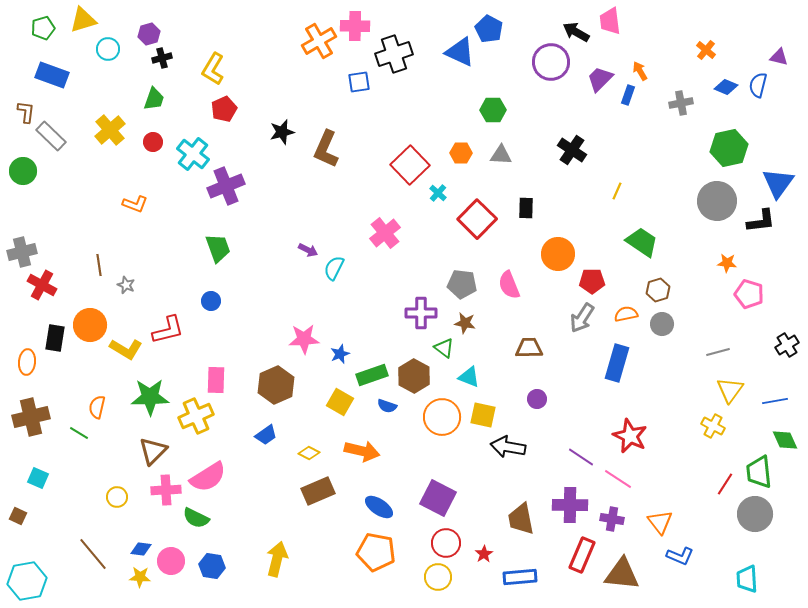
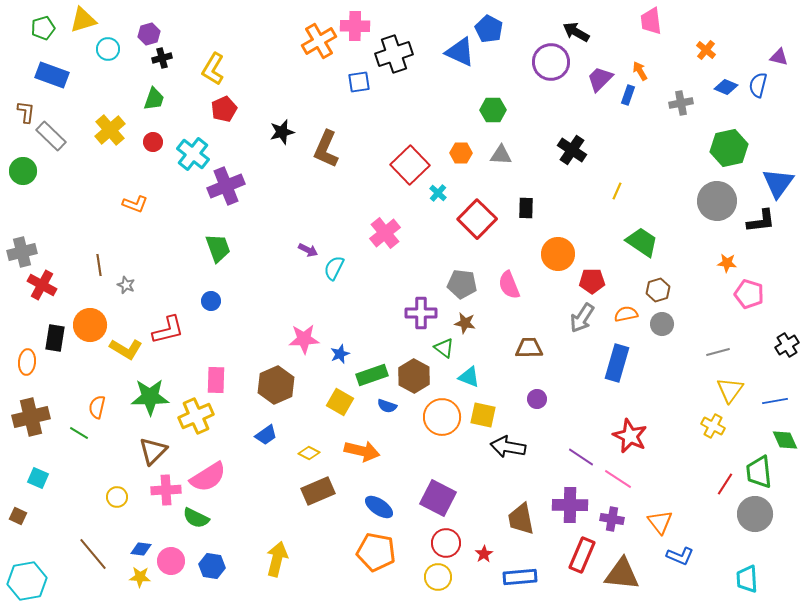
pink trapezoid at (610, 21): moved 41 px right
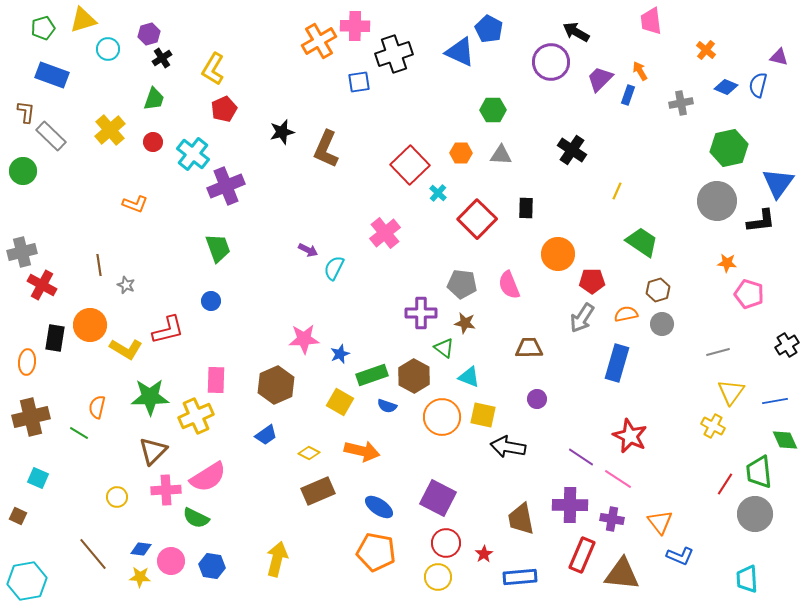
black cross at (162, 58): rotated 18 degrees counterclockwise
yellow triangle at (730, 390): moved 1 px right, 2 px down
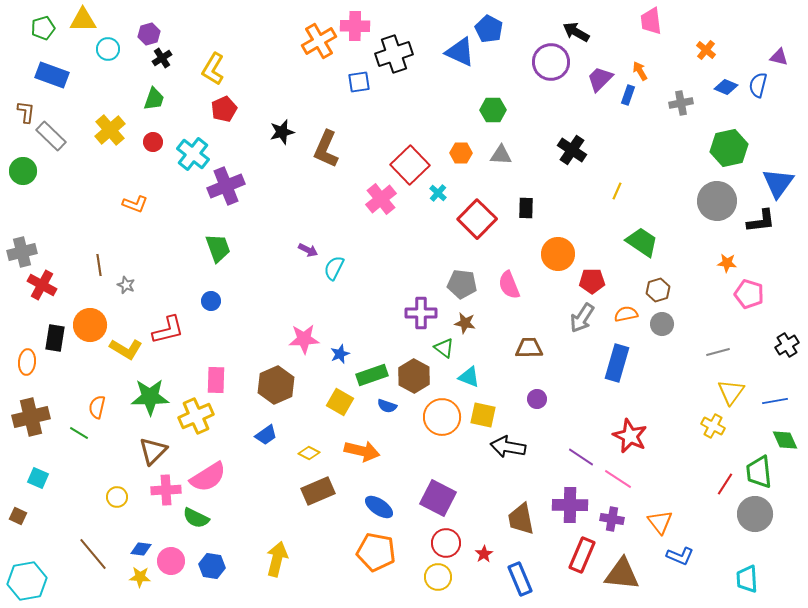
yellow triangle at (83, 20): rotated 16 degrees clockwise
pink cross at (385, 233): moved 4 px left, 34 px up
blue rectangle at (520, 577): moved 2 px down; rotated 72 degrees clockwise
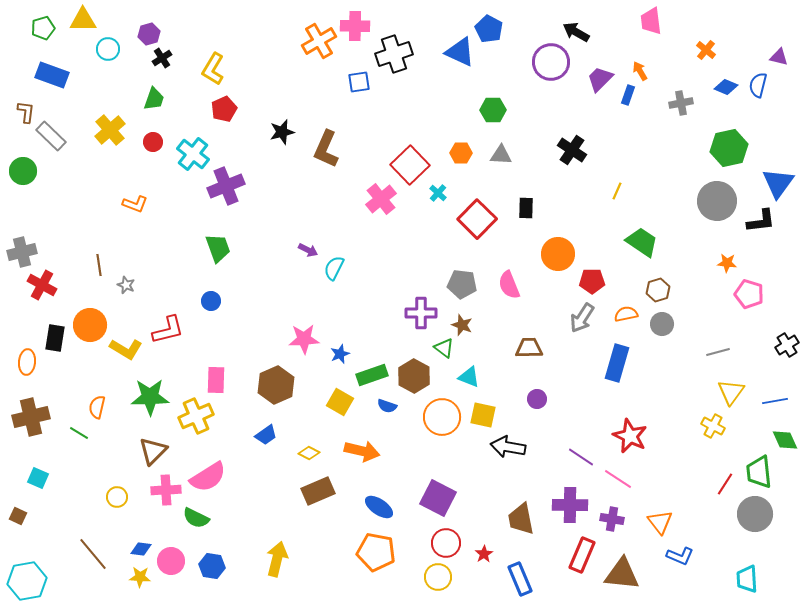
brown star at (465, 323): moved 3 px left, 2 px down; rotated 10 degrees clockwise
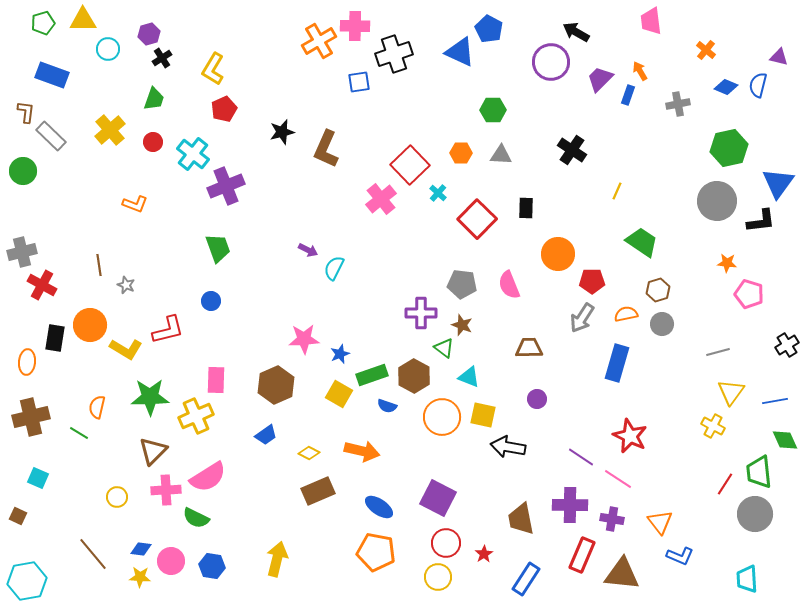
green pentagon at (43, 28): moved 5 px up
gray cross at (681, 103): moved 3 px left, 1 px down
yellow square at (340, 402): moved 1 px left, 8 px up
blue rectangle at (520, 579): moved 6 px right; rotated 56 degrees clockwise
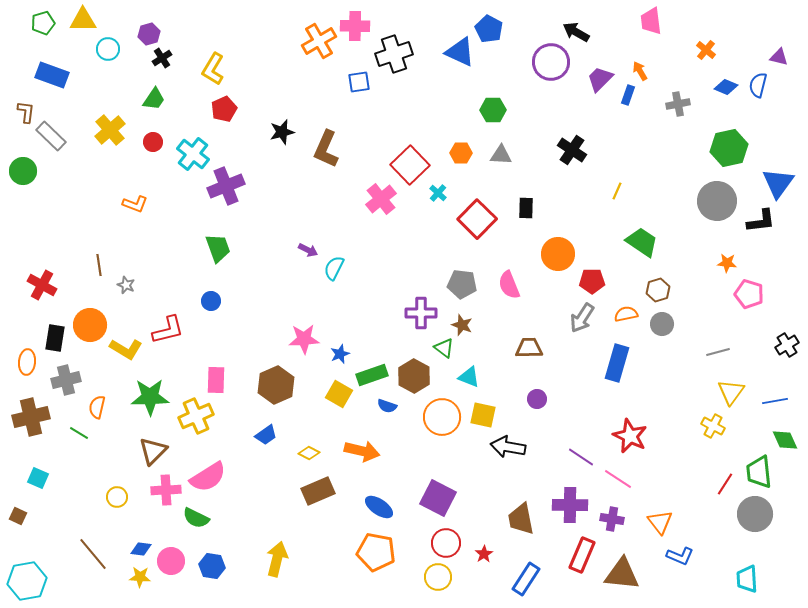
green trapezoid at (154, 99): rotated 15 degrees clockwise
gray cross at (22, 252): moved 44 px right, 128 px down
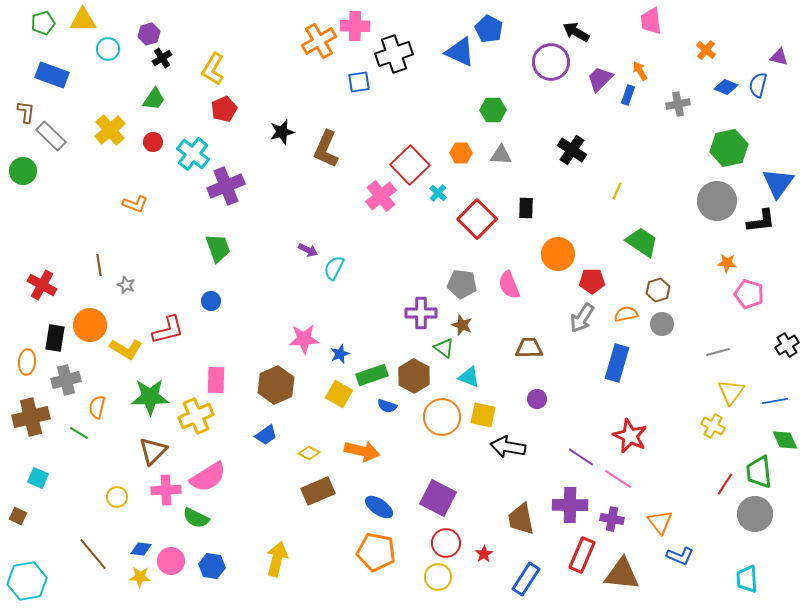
pink cross at (381, 199): moved 3 px up
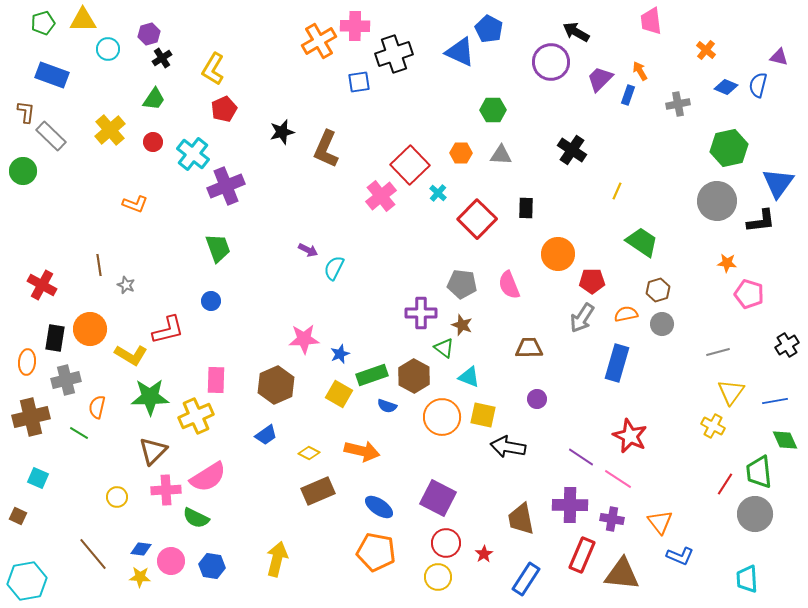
orange circle at (90, 325): moved 4 px down
yellow L-shape at (126, 349): moved 5 px right, 6 px down
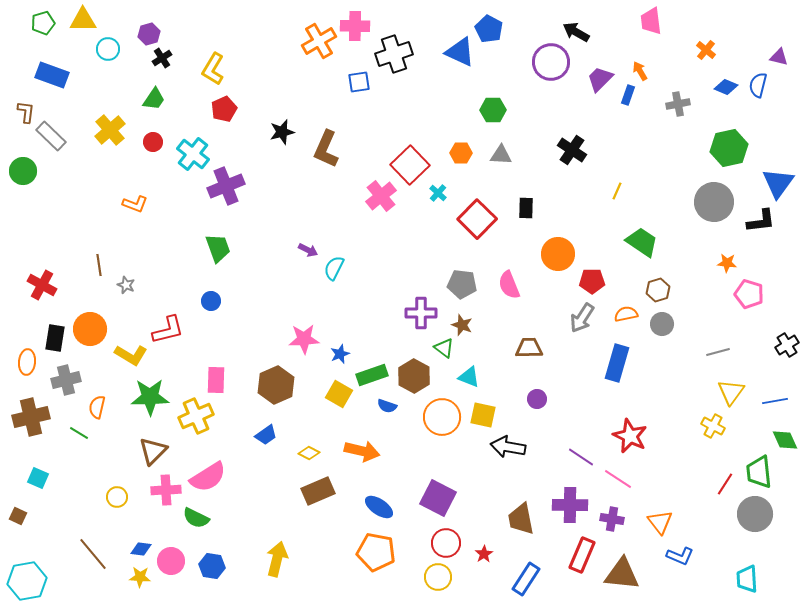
gray circle at (717, 201): moved 3 px left, 1 px down
